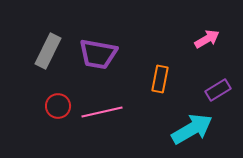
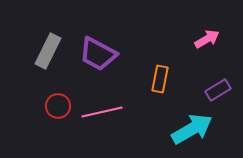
purple trapezoid: rotated 18 degrees clockwise
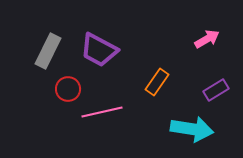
purple trapezoid: moved 1 px right, 4 px up
orange rectangle: moved 3 px left, 3 px down; rotated 24 degrees clockwise
purple rectangle: moved 2 px left
red circle: moved 10 px right, 17 px up
cyan arrow: rotated 39 degrees clockwise
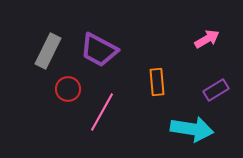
orange rectangle: rotated 40 degrees counterclockwise
pink line: rotated 48 degrees counterclockwise
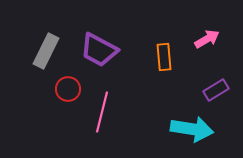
gray rectangle: moved 2 px left
orange rectangle: moved 7 px right, 25 px up
pink line: rotated 15 degrees counterclockwise
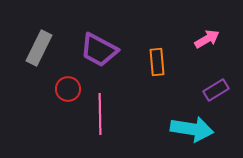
gray rectangle: moved 7 px left, 3 px up
orange rectangle: moved 7 px left, 5 px down
pink line: moved 2 px left, 2 px down; rotated 15 degrees counterclockwise
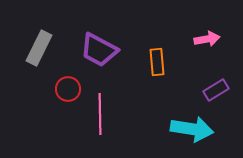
pink arrow: rotated 20 degrees clockwise
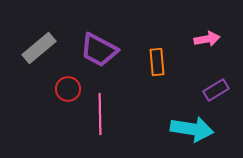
gray rectangle: rotated 24 degrees clockwise
